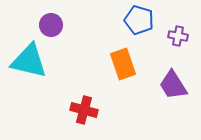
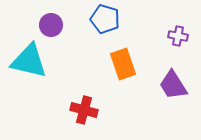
blue pentagon: moved 34 px left, 1 px up
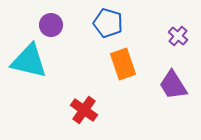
blue pentagon: moved 3 px right, 4 px down
purple cross: rotated 30 degrees clockwise
red cross: rotated 20 degrees clockwise
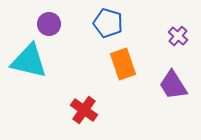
purple circle: moved 2 px left, 1 px up
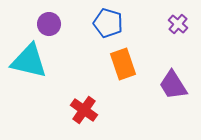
purple cross: moved 12 px up
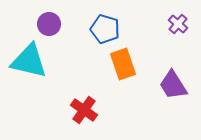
blue pentagon: moved 3 px left, 6 px down
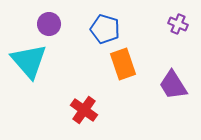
purple cross: rotated 18 degrees counterclockwise
cyan triangle: rotated 36 degrees clockwise
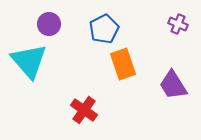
blue pentagon: moved 1 px left; rotated 28 degrees clockwise
